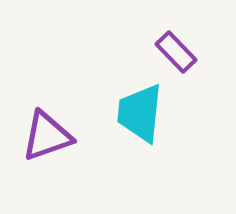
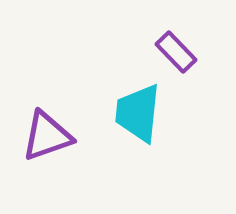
cyan trapezoid: moved 2 px left
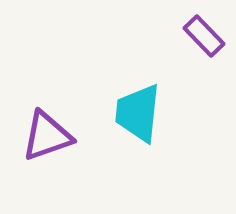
purple rectangle: moved 28 px right, 16 px up
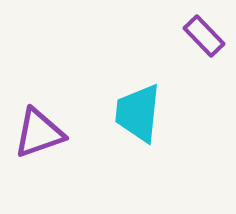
purple triangle: moved 8 px left, 3 px up
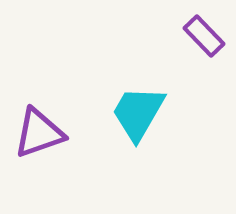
cyan trapezoid: rotated 24 degrees clockwise
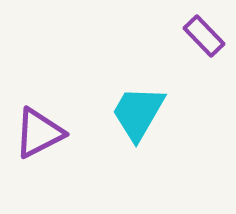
purple triangle: rotated 8 degrees counterclockwise
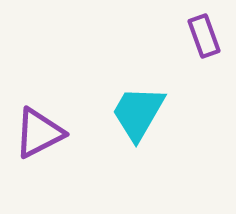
purple rectangle: rotated 24 degrees clockwise
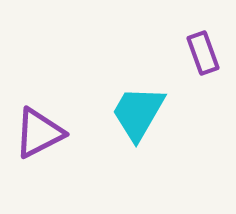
purple rectangle: moved 1 px left, 17 px down
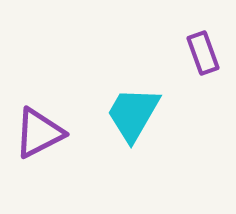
cyan trapezoid: moved 5 px left, 1 px down
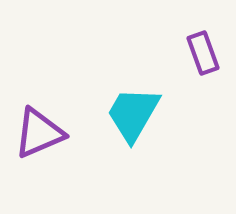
purple triangle: rotated 4 degrees clockwise
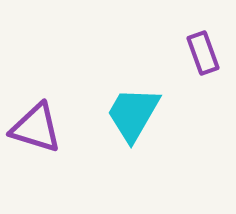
purple triangle: moved 3 px left, 5 px up; rotated 40 degrees clockwise
